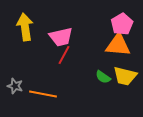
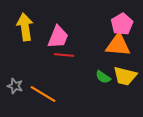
pink trapezoid: moved 3 px left; rotated 55 degrees counterclockwise
red line: rotated 66 degrees clockwise
orange line: rotated 20 degrees clockwise
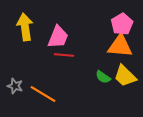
orange triangle: moved 2 px right, 1 px down
yellow trapezoid: rotated 30 degrees clockwise
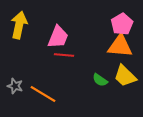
yellow arrow: moved 6 px left, 2 px up; rotated 20 degrees clockwise
green semicircle: moved 3 px left, 3 px down
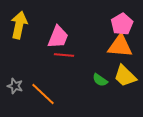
orange line: rotated 12 degrees clockwise
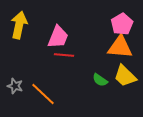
orange triangle: moved 1 px down
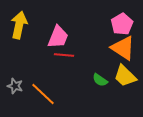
orange triangle: moved 3 px right, 1 px down; rotated 28 degrees clockwise
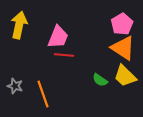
orange line: rotated 28 degrees clockwise
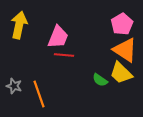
orange triangle: moved 2 px right, 2 px down
yellow trapezoid: moved 4 px left, 3 px up
gray star: moved 1 px left
orange line: moved 4 px left
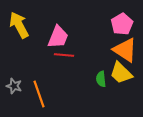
yellow arrow: rotated 40 degrees counterclockwise
green semicircle: moved 1 px right, 1 px up; rotated 49 degrees clockwise
